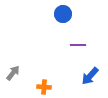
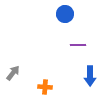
blue circle: moved 2 px right
blue arrow: rotated 42 degrees counterclockwise
orange cross: moved 1 px right
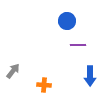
blue circle: moved 2 px right, 7 px down
gray arrow: moved 2 px up
orange cross: moved 1 px left, 2 px up
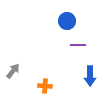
orange cross: moved 1 px right, 1 px down
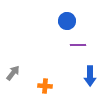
gray arrow: moved 2 px down
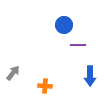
blue circle: moved 3 px left, 4 px down
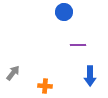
blue circle: moved 13 px up
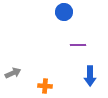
gray arrow: rotated 28 degrees clockwise
